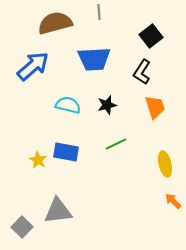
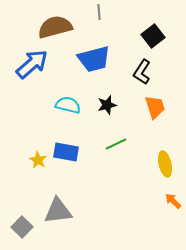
brown semicircle: moved 4 px down
black square: moved 2 px right
blue trapezoid: rotated 12 degrees counterclockwise
blue arrow: moved 1 px left, 2 px up
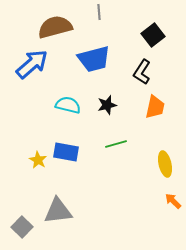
black square: moved 1 px up
orange trapezoid: rotated 30 degrees clockwise
green line: rotated 10 degrees clockwise
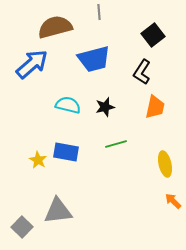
black star: moved 2 px left, 2 px down
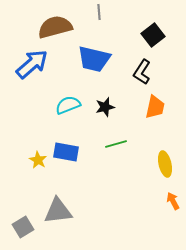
blue trapezoid: rotated 28 degrees clockwise
cyan semicircle: rotated 35 degrees counterclockwise
orange arrow: rotated 18 degrees clockwise
gray square: moved 1 px right; rotated 15 degrees clockwise
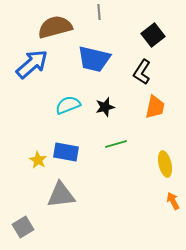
gray triangle: moved 3 px right, 16 px up
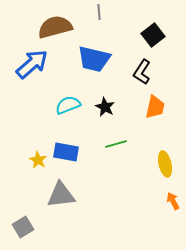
black star: rotated 30 degrees counterclockwise
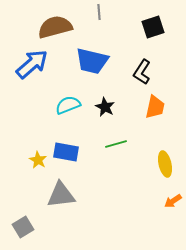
black square: moved 8 px up; rotated 20 degrees clockwise
blue trapezoid: moved 2 px left, 2 px down
orange arrow: rotated 96 degrees counterclockwise
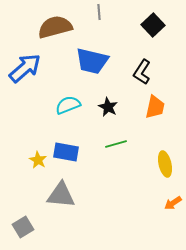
black square: moved 2 px up; rotated 25 degrees counterclockwise
blue arrow: moved 7 px left, 4 px down
black star: moved 3 px right
gray triangle: rotated 12 degrees clockwise
orange arrow: moved 2 px down
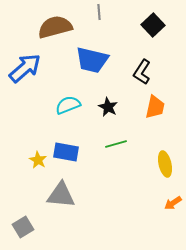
blue trapezoid: moved 1 px up
